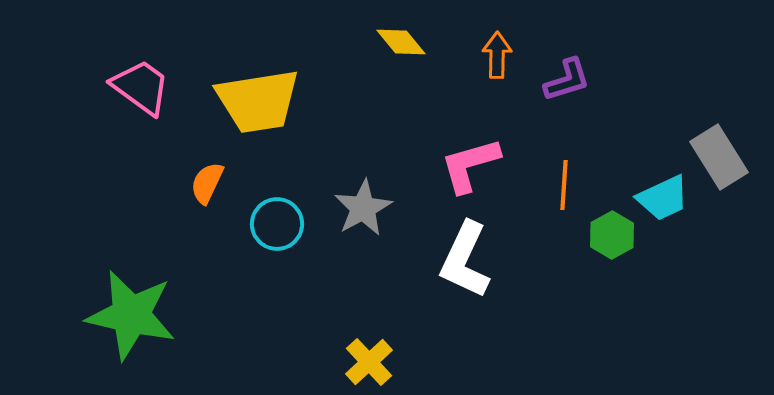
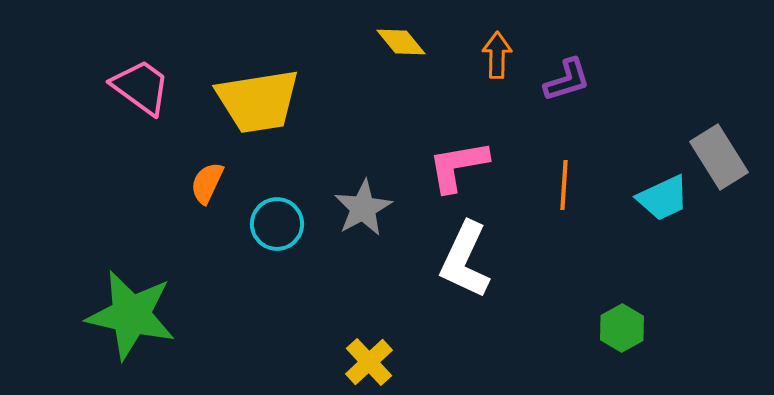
pink L-shape: moved 12 px left, 1 px down; rotated 6 degrees clockwise
green hexagon: moved 10 px right, 93 px down
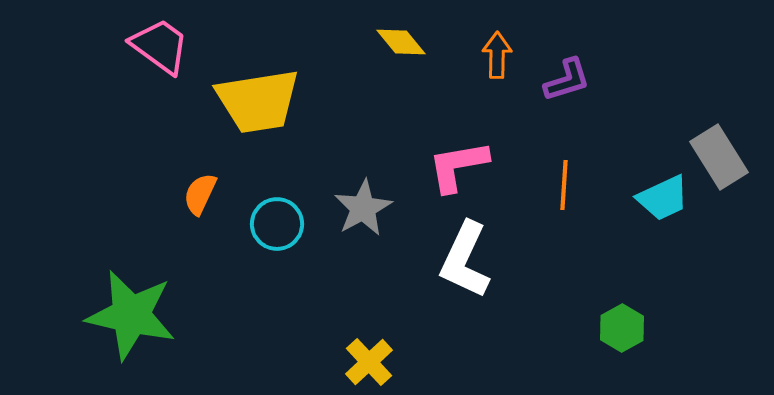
pink trapezoid: moved 19 px right, 41 px up
orange semicircle: moved 7 px left, 11 px down
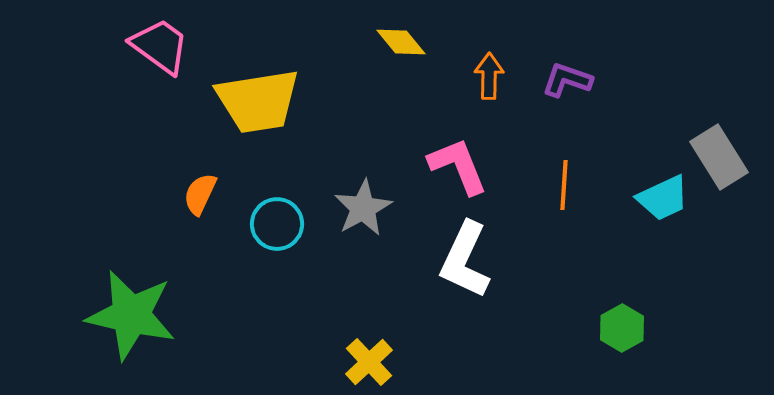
orange arrow: moved 8 px left, 21 px down
purple L-shape: rotated 144 degrees counterclockwise
pink L-shape: rotated 78 degrees clockwise
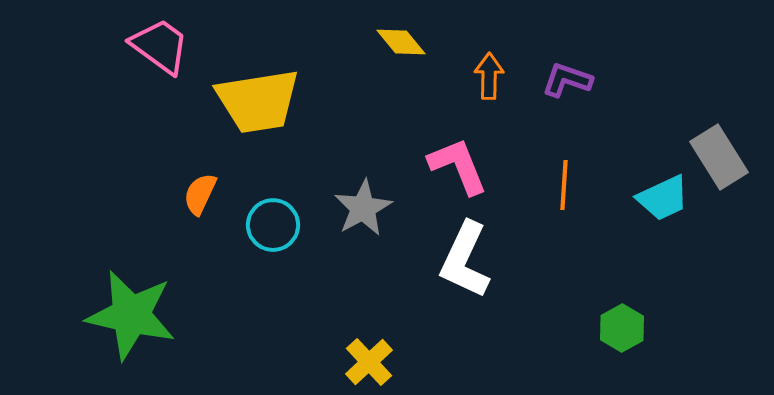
cyan circle: moved 4 px left, 1 px down
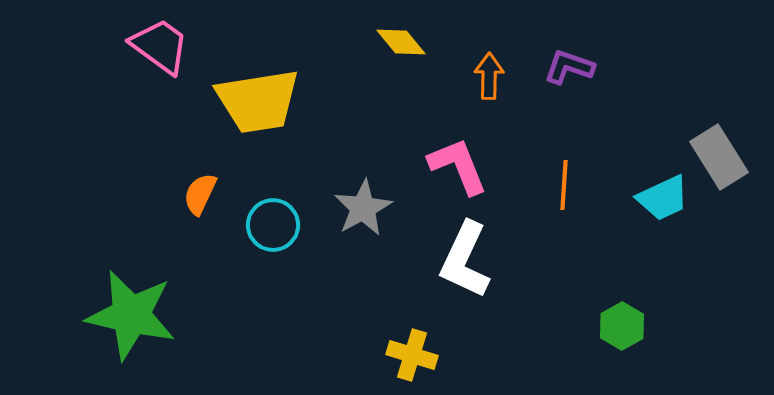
purple L-shape: moved 2 px right, 13 px up
green hexagon: moved 2 px up
yellow cross: moved 43 px right, 7 px up; rotated 30 degrees counterclockwise
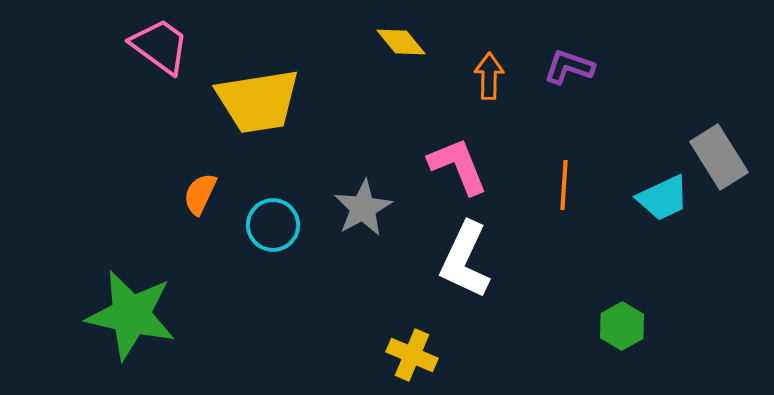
yellow cross: rotated 6 degrees clockwise
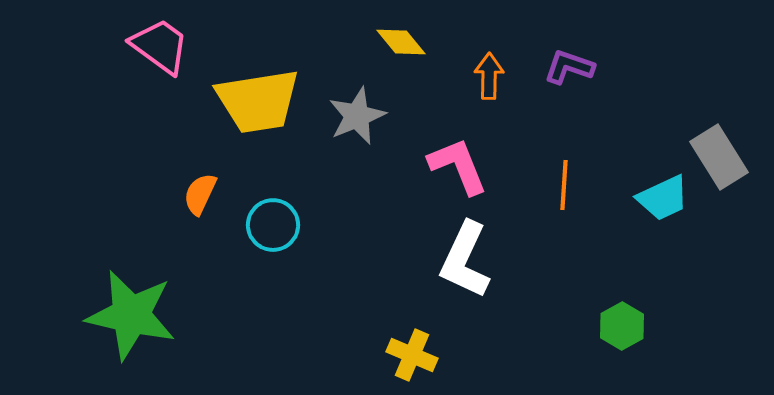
gray star: moved 6 px left, 92 px up; rotated 6 degrees clockwise
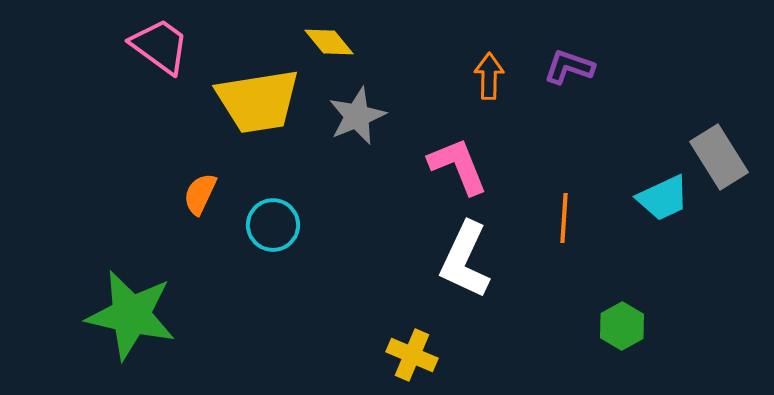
yellow diamond: moved 72 px left
orange line: moved 33 px down
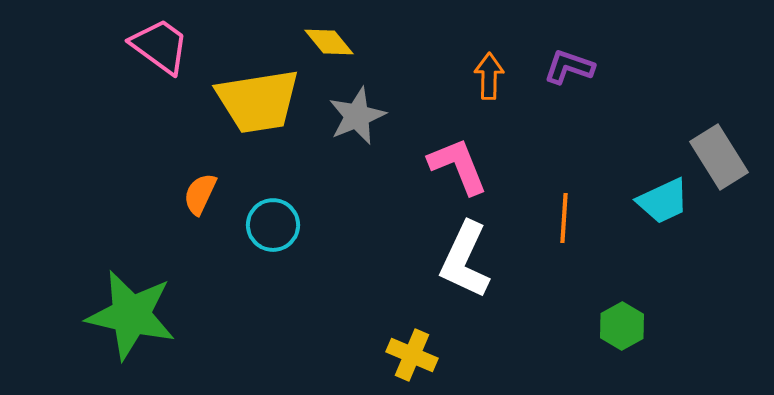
cyan trapezoid: moved 3 px down
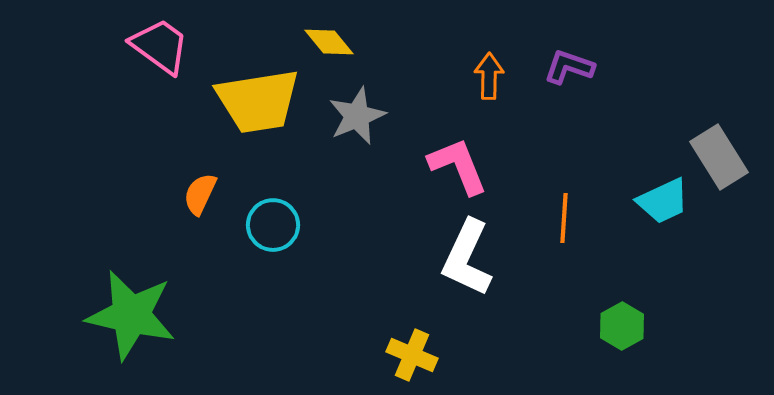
white L-shape: moved 2 px right, 2 px up
